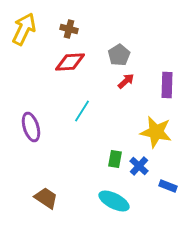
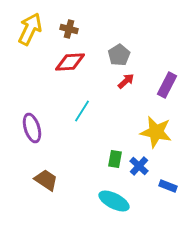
yellow arrow: moved 6 px right
purple rectangle: rotated 25 degrees clockwise
purple ellipse: moved 1 px right, 1 px down
brown trapezoid: moved 18 px up
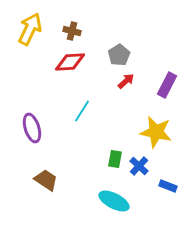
brown cross: moved 3 px right, 2 px down
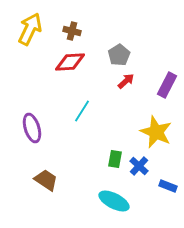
yellow star: rotated 12 degrees clockwise
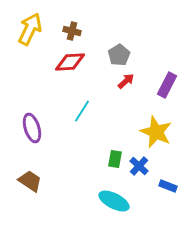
brown trapezoid: moved 16 px left, 1 px down
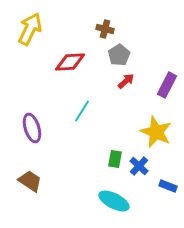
brown cross: moved 33 px right, 2 px up
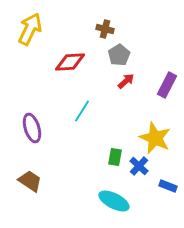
yellow star: moved 1 px left, 6 px down
green rectangle: moved 2 px up
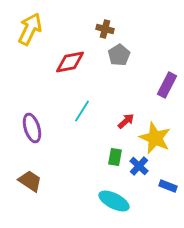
red diamond: rotated 8 degrees counterclockwise
red arrow: moved 40 px down
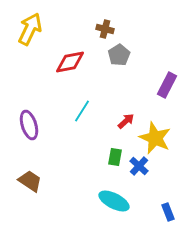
purple ellipse: moved 3 px left, 3 px up
blue rectangle: moved 26 px down; rotated 48 degrees clockwise
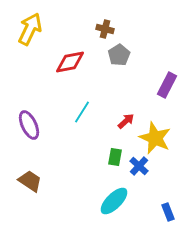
cyan line: moved 1 px down
purple ellipse: rotated 8 degrees counterclockwise
cyan ellipse: rotated 72 degrees counterclockwise
